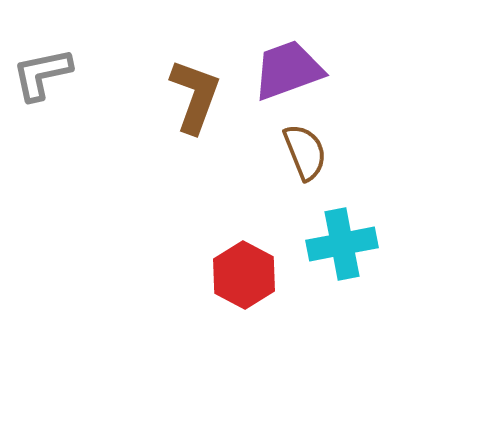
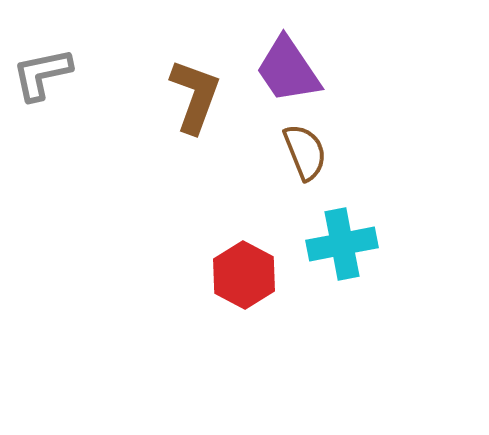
purple trapezoid: rotated 104 degrees counterclockwise
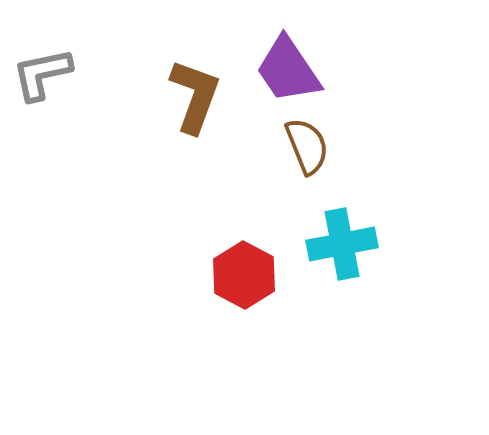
brown semicircle: moved 2 px right, 6 px up
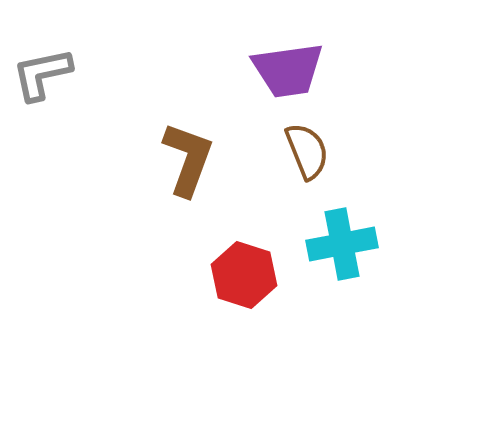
purple trapezoid: rotated 64 degrees counterclockwise
brown L-shape: moved 7 px left, 63 px down
brown semicircle: moved 5 px down
red hexagon: rotated 10 degrees counterclockwise
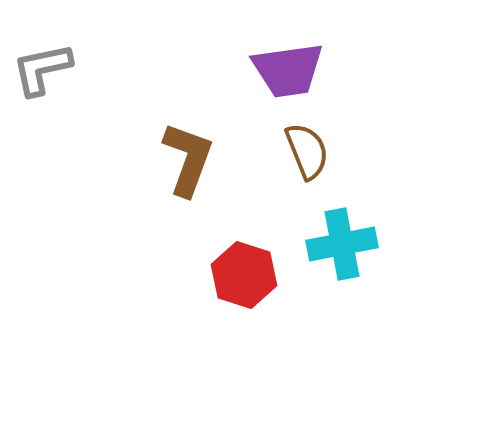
gray L-shape: moved 5 px up
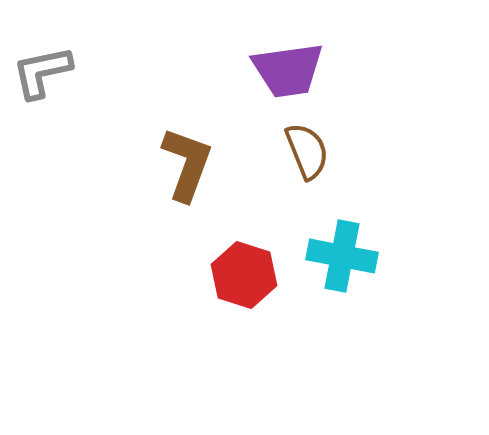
gray L-shape: moved 3 px down
brown L-shape: moved 1 px left, 5 px down
cyan cross: moved 12 px down; rotated 22 degrees clockwise
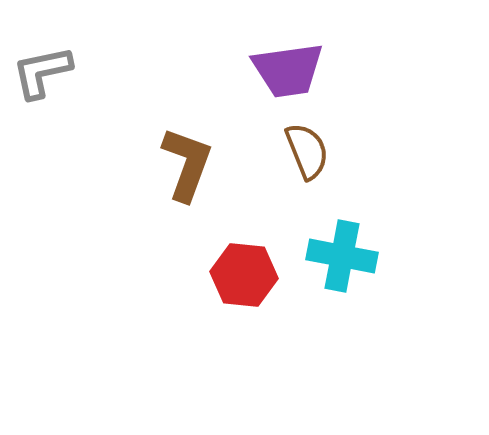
red hexagon: rotated 12 degrees counterclockwise
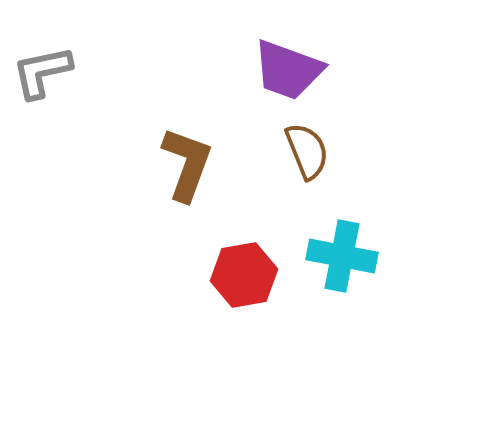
purple trapezoid: rotated 28 degrees clockwise
red hexagon: rotated 16 degrees counterclockwise
